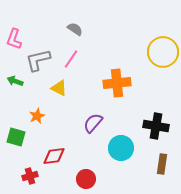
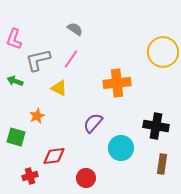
red circle: moved 1 px up
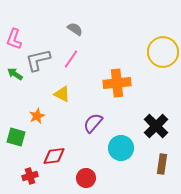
green arrow: moved 7 px up; rotated 14 degrees clockwise
yellow triangle: moved 3 px right, 6 px down
black cross: rotated 35 degrees clockwise
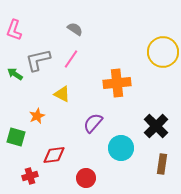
pink L-shape: moved 9 px up
red diamond: moved 1 px up
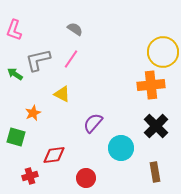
orange cross: moved 34 px right, 2 px down
orange star: moved 4 px left, 3 px up
brown rectangle: moved 7 px left, 8 px down; rotated 18 degrees counterclockwise
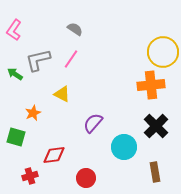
pink L-shape: rotated 15 degrees clockwise
cyan circle: moved 3 px right, 1 px up
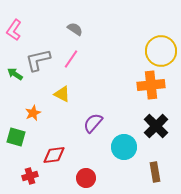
yellow circle: moved 2 px left, 1 px up
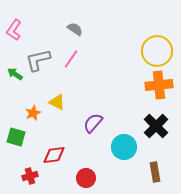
yellow circle: moved 4 px left
orange cross: moved 8 px right
yellow triangle: moved 5 px left, 8 px down
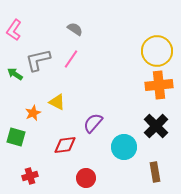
red diamond: moved 11 px right, 10 px up
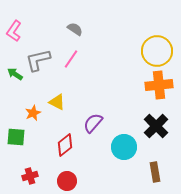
pink L-shape: moved 1 px down
green square: rotated 12 degrees counterclockwise
red diamond: rotated 30 degrees counterclockwise
red circle: moved 19 px left, 3 px down
